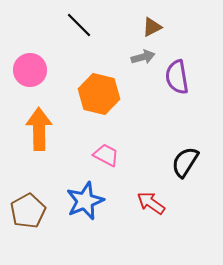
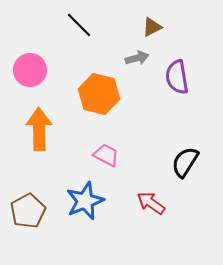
gray arrow: moved 6 px left, 1 px down
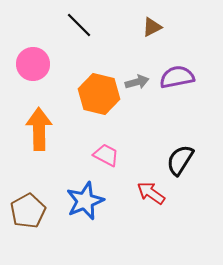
gray arrow: moved 24 px down
pink circle: moved 3 px right, 6 px up
purple semicircle: rotated 88 degrees clockwise
black semicircle: moved 5 px left, 2 px up
red arrow: moved 10 px up
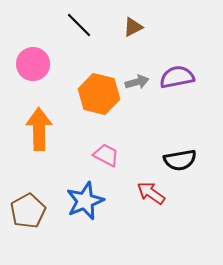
brown triangle: moved 19 px left
black semicircle: rotated 132 degrees counterclockwise
